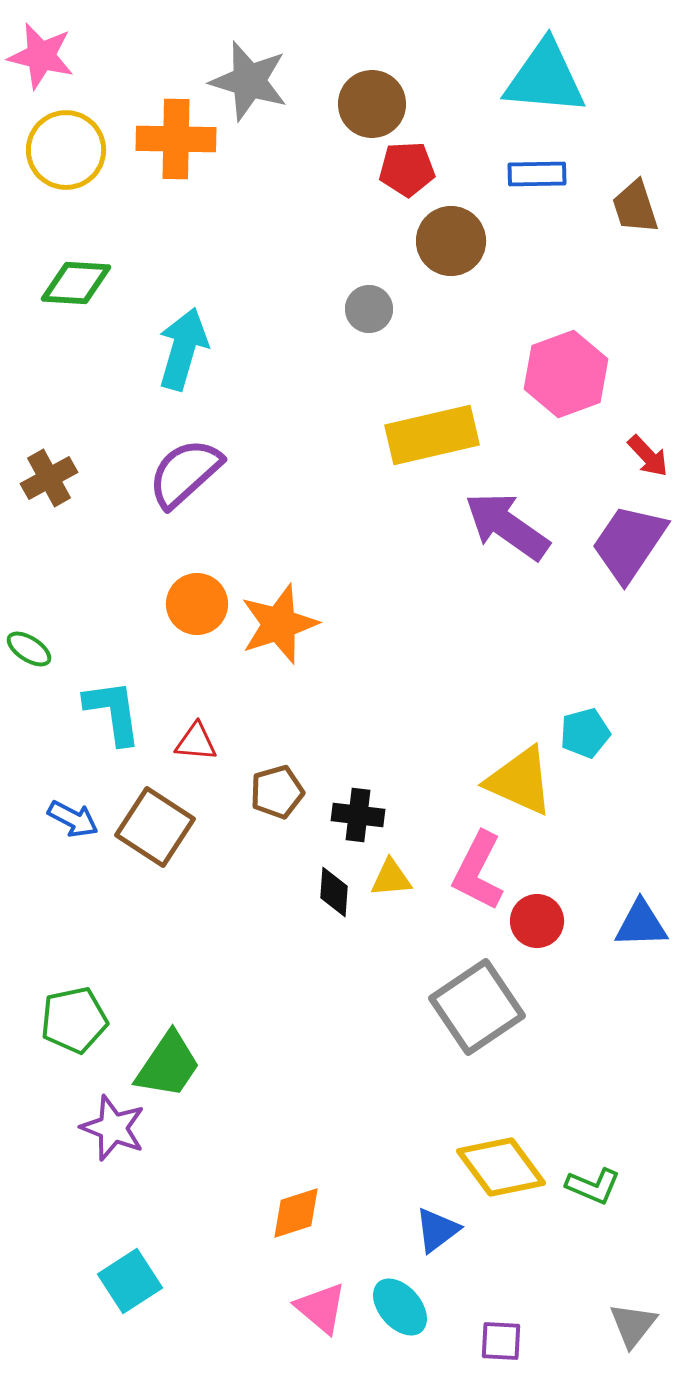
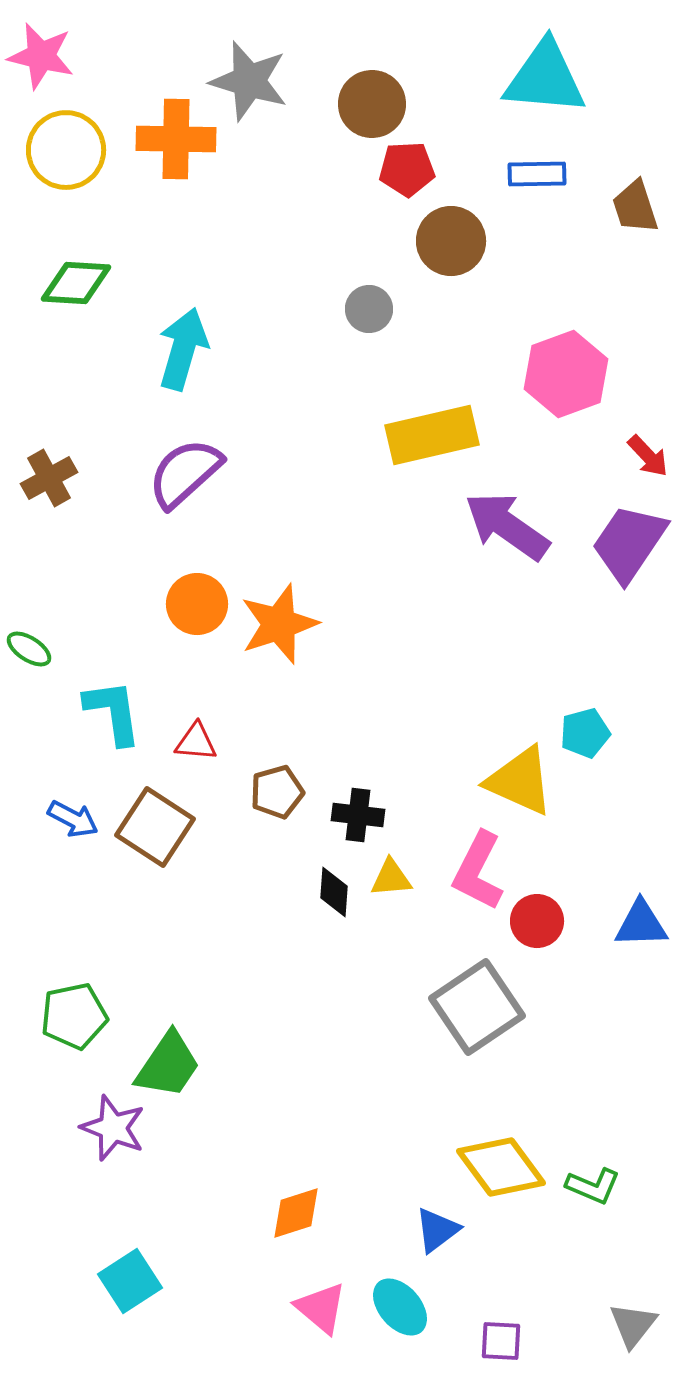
green pentagon at (74, 1020): moved 4 px up
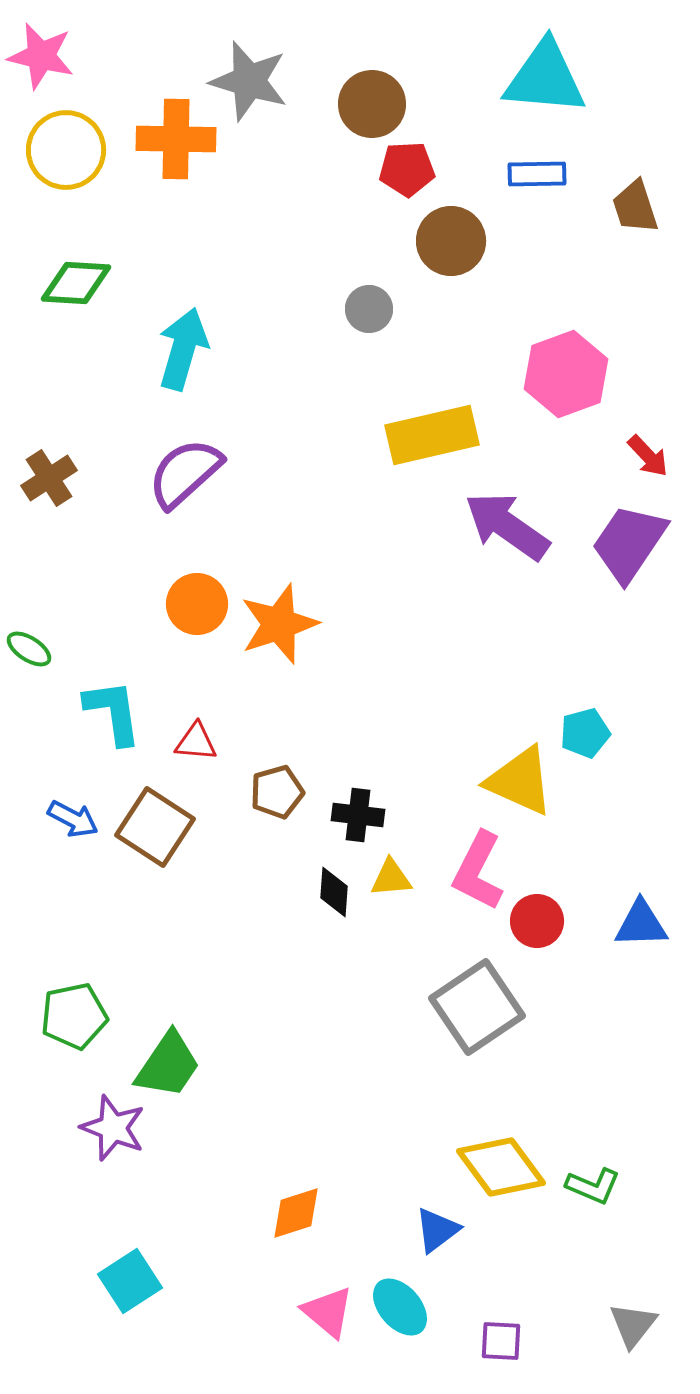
brown cross at (49, 478): rotated 4 degrees counterclockwise
pink triangle at (321, 1308): moved 7 px right, 4 px down
